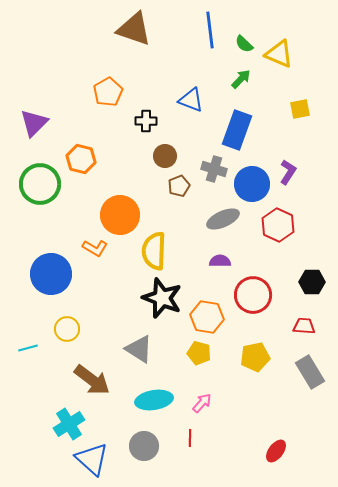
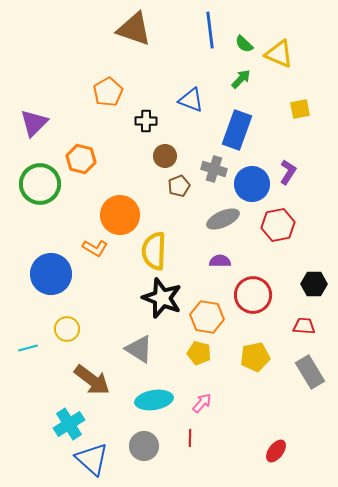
red hexagon at (278, 225): rotated 24 degrees clockwise
black hexagon at (312, 282): moved 2 px right, 2 px down
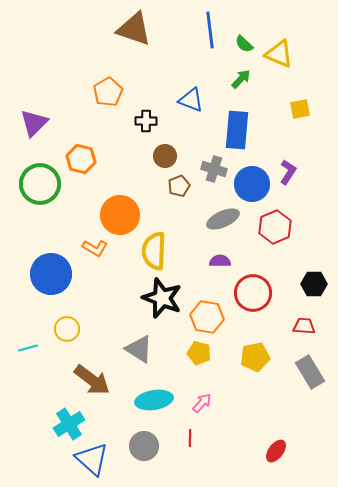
blue rectangle at (237, 130): rotated 15 degrees counterclockwise
red hexagon at (278, 225): moved 3 px left, 2 px down; rotated 12 degrees counterclockwise
red circle at (253, 295): moved 2 px up
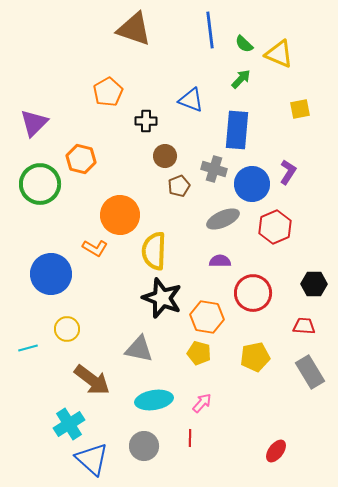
gray triangle at (139, 349): rotated 20 degrees counterclockwise
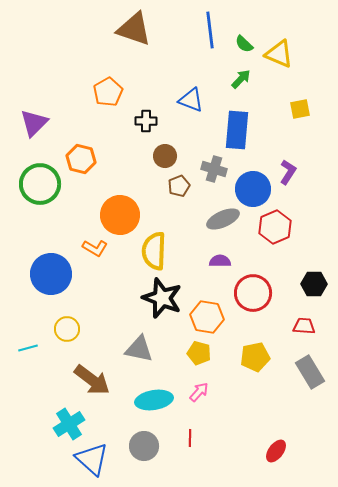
blue circle at (252, 184): moved 1 px right, 5 px down
pink arrow at (202, 403): moved 3 px left, 11 px up
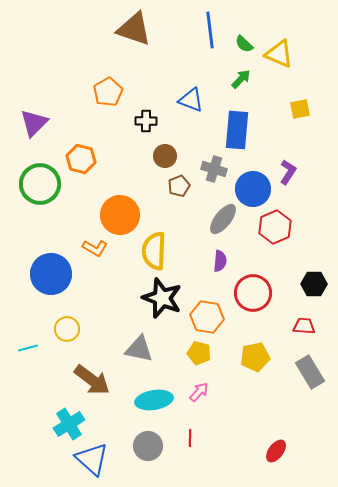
gray ellipse at (223, 219): rotated 28 degrees counterclockwise
purple semicircle at (220, 261): rotated 95 degrees clockwise
gray circle at (144, 446): moved 4 px right
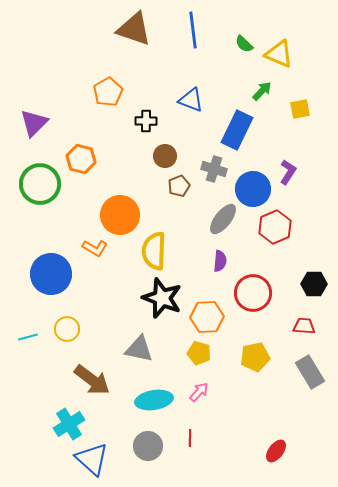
blue line at (210, 30): moved 17 px left
green arrow at (241, 79): moved 21 px right, 12 px down
blue rectangle at (237, 130): rotated 21 degrees clockwise
orange hexagon at (207, 317): rotated 12 degrees counterclockwise
cyan line at (28, 348): moved 11 px up
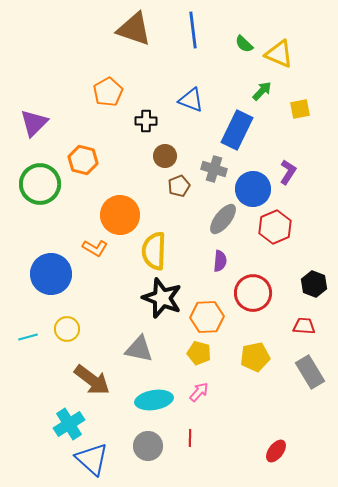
orange hexagon at (81, 159): moved 2 px right, 1 px down
black hexagon at (314, 284): rotated 20 degrees clockwise
